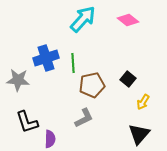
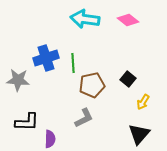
cyan arrow: moved 2 px right; rotated 124 degrees counterclockwise
black L-shape: rotated 70 degrees counterclockwise
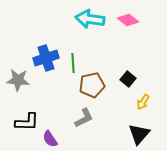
cyan arrow: moved 5 px right
purple semicircle: rotated 144 degrees clockwise
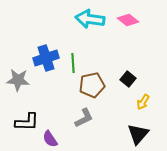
black triangle: moved 1 px left
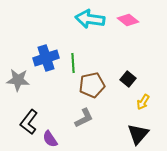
black L-shape: moved 2 px right; rotated 125 degrees clockwise
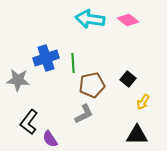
gray L-shape: moved 4 px up
black triangle: moved 1 px left, 1 px down; rotated 50 degrees clockwise
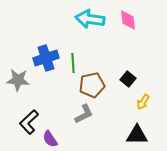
pink diamond: rotated 45 degrees clockwise
black L-shape: rotated 10 degrees clockwise
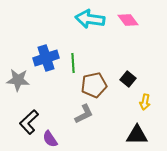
pink diamond: rotated 30 degrees counterclockwise
brown pentagon: moved 2 px right
yellow arrow: moved 2 px right; rotated 21 degrees counterclockwise
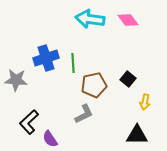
gray star: moved 2 px left
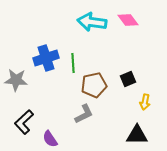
cyan arrow: moved 2 px right, 3 px down
black square: rotated 28 degrees clockwise
black L-shape: moved 5 px left
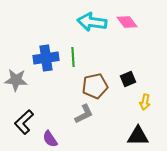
pink diamond: moved 1 px left, 2 px down
blue cross: rotated 10 degrees clockwise
green line: moved 6 px up
brown pentagon: moved 1 px right, 1 px down
black triangle: moved 1 px right, 1 px down
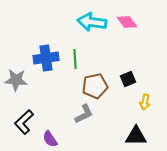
green line: moved 2 px right, 2 px down
black triangle: moved 2 px left
